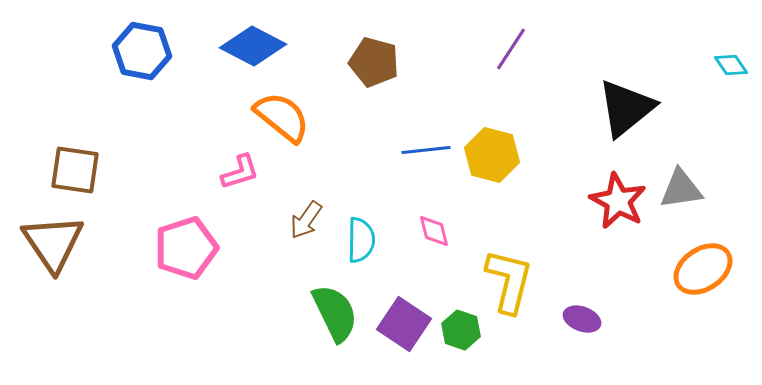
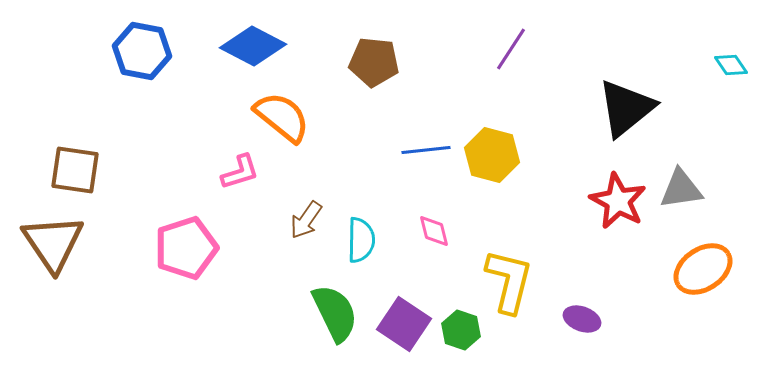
brown pentagon: rotated 9 degrees counterclockwise
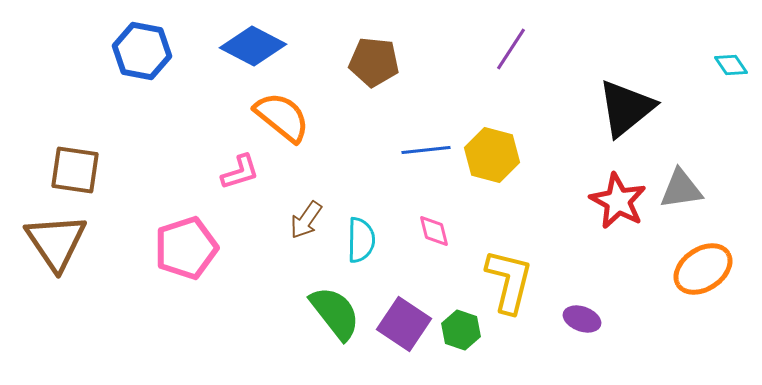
brown triangle: moved 3 px right, 1 px up
green semicircle: rotated 12 degrees counterclockwise
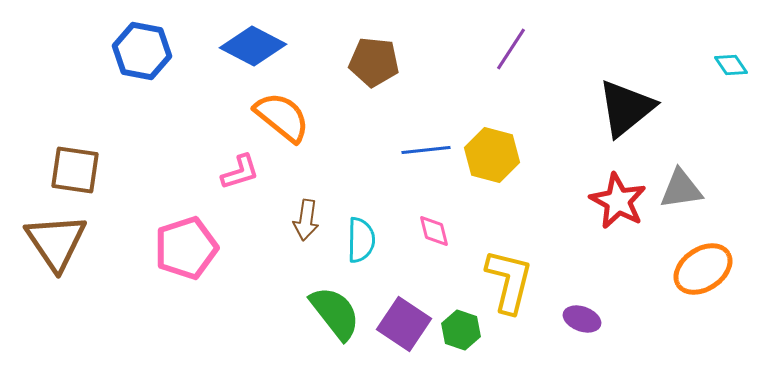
brown arrow: rotated 27 degrees counterclockwise
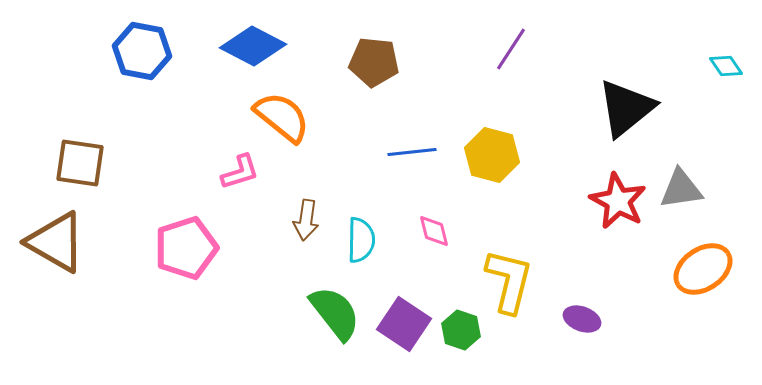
cyan diamond: moved 5 px left, 1 px down
blue line: moved 14 px left, 2 px down
brown square: moved 5 px right, 7 px up
brown triangle: rotated 26 degrees counterclockwise
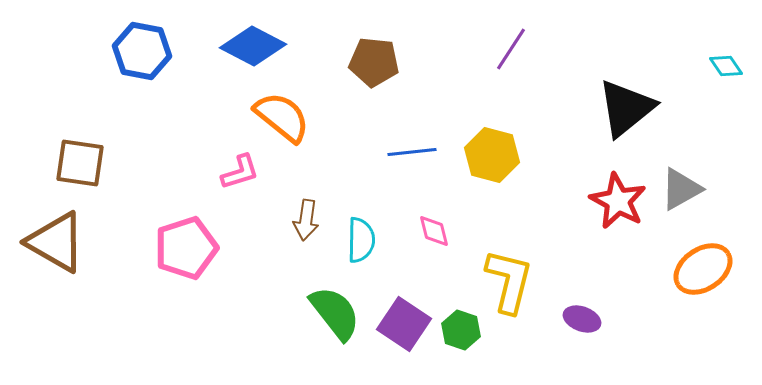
gray triangle: rotated 21 degrees counterclockwise
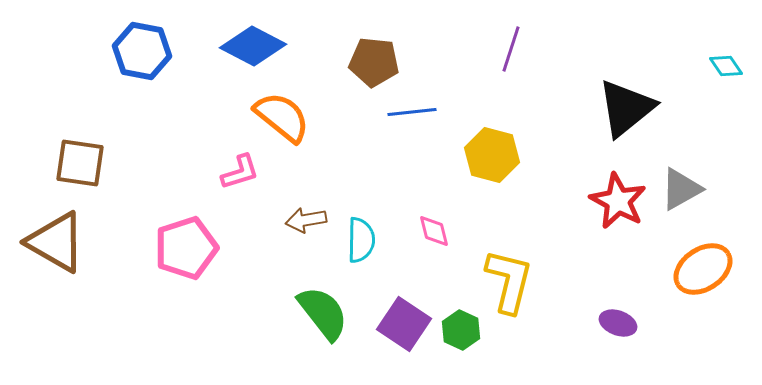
purple line: rotated 15 degrees counterclockwise
blue line: moved 40 px up
brown arrow: rotated 72 degrees clockwise
green semicircle: moved 12 px left
purple ellipse: moved 36 px right, 4 px down
green hexagon: rotated 6 degrees clockwise
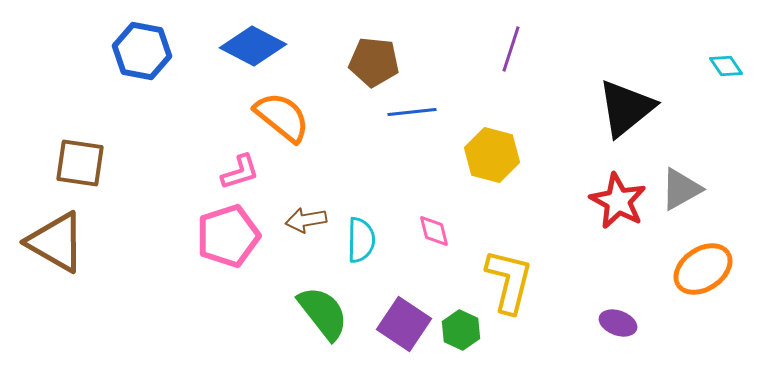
pink pentagon: moved 42 px right, 12 px up
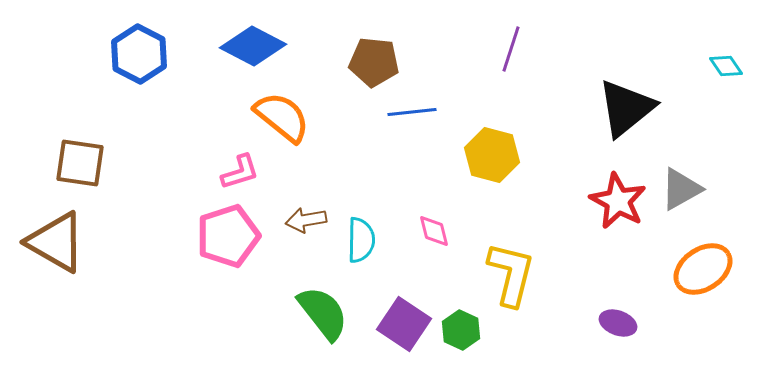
blue hexagon: moved 3 px left, 3 px down; rotated 16 degrees clockwise
yellow L-shape: moved 2 px right, 7 px up
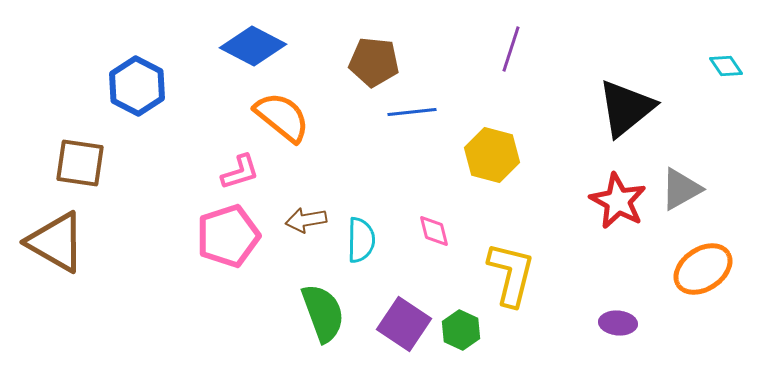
blue hexagon: moved 2 px left, 32 px down
green semicircle: rotated 18 degrees clockwise
purple ellipse: rotated 15 degrees counterclockwise
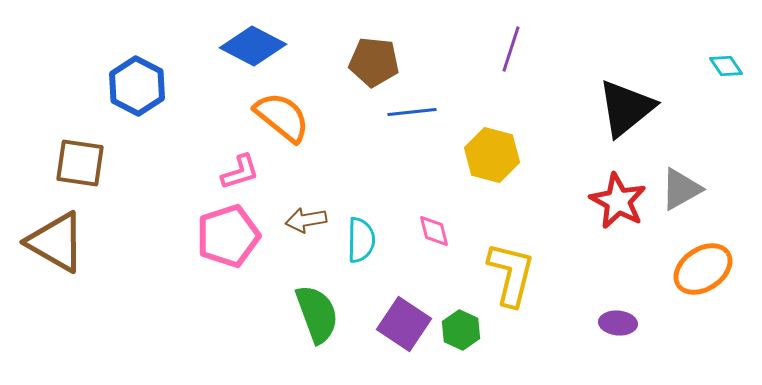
green semicircle: moved 6 px left, 1 px down
